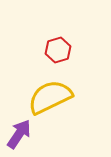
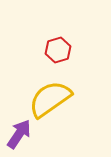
yellow semicircle: moved 2 px down; rotated 9 degrees counterclockwise
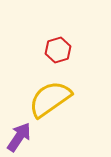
purple arrow: moved 3 px down
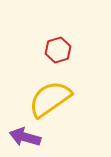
purple arrow: moved 6 px right; rotated 108 degrees counterclockwise
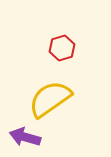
red hexagon: moved 4 px right, 2 px up
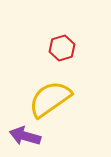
purple arrow: moved 1 px up
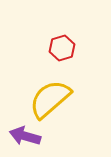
yellow semicircle: rotated 6 degrees counterclockwise
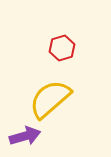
purple arrow: rotated 148 degrees clockwise
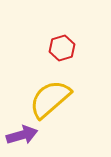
purple arrow: moved 3 px left, 1 px up
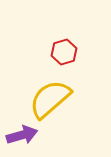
red hexagon: moved 2 px right, 4 px down
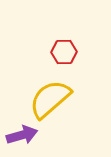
red hexagon: rotated 15 degrees clockwise
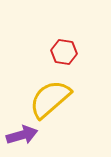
red hexagon: rotated 10 degrees clockwise
